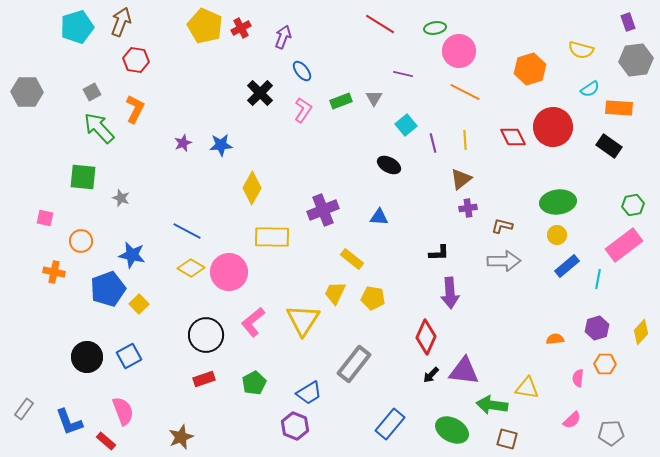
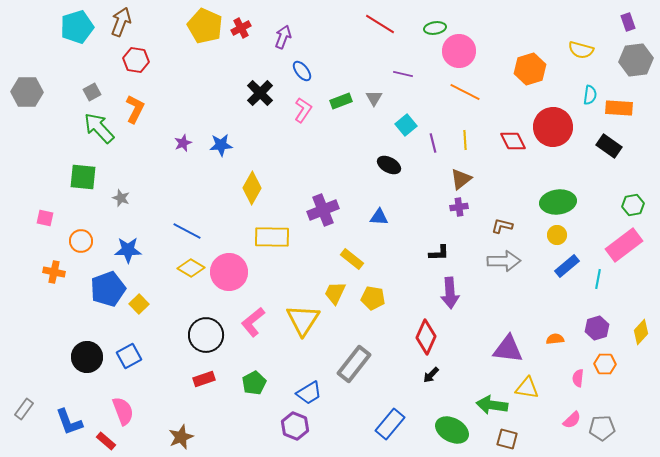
cyan semicircle at (590, 89): moved 6 px down; rotated 48 degrees counterclockwise
red diamond at (513, 137): moved 4 px down
purple cross at (468, 208): moved 9 px left, 1 px up
blue star at (132, 255): moved 4 px left, 5 px up; rotated 12 degrees counterclockwise
purple triangle at (464, 371): moved 44 px right, 22 px up
gray pentagon at (611, 433): moved 9 px left, 5 px up
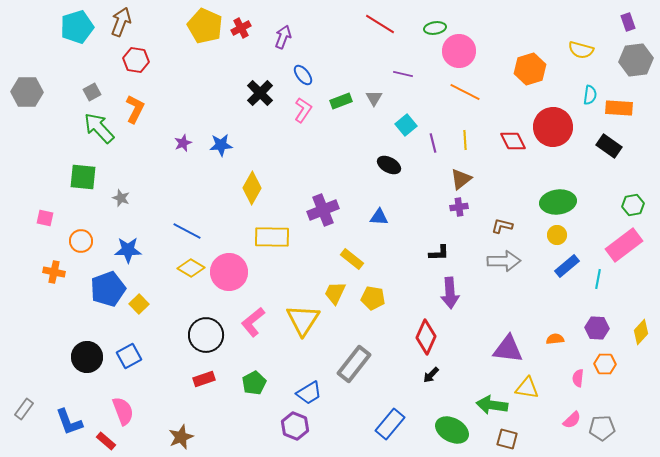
blue ellipse at (302, 71): moved 1 px right, 4 px down
purple hexagon at (597, 328): rotated 20 degrees clockwise
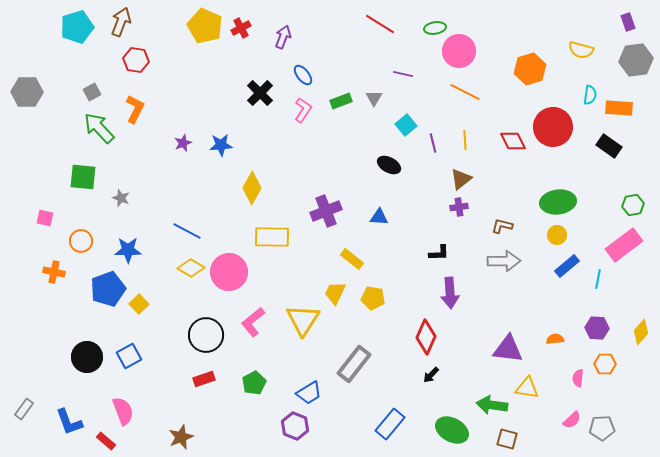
purple cross at (323, 210): moved 3 px right, 1 px down
